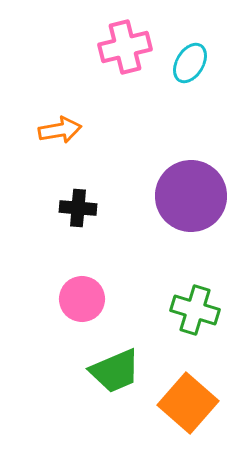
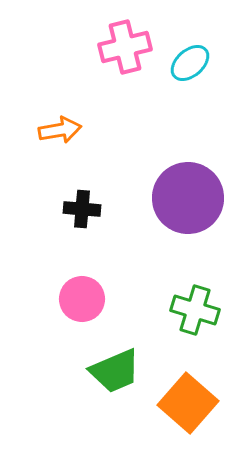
cyan ellipse: rotated 18 degrees clockwise
purple circle: moved 3 px left, 2 px down
black cross: moved 4 px right, 1 px down
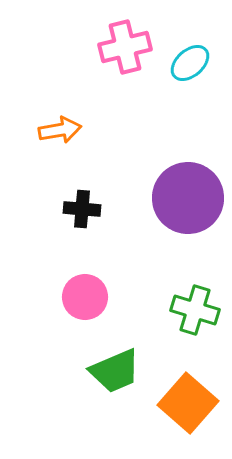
pink circle: moved 3 px right, 2 px up
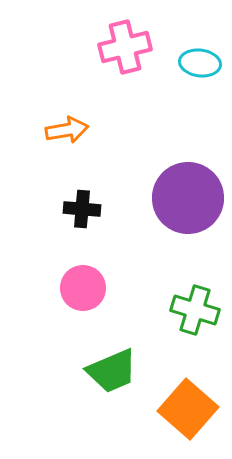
cyan ellipse: moved 10 px right; rotated 48 degrees clockwise
orange arrow: moved 7 px right
pink circle: moved 2 px left, 9 px up
green trapezoid: moved 3 px left
orange square: moved 6 px down
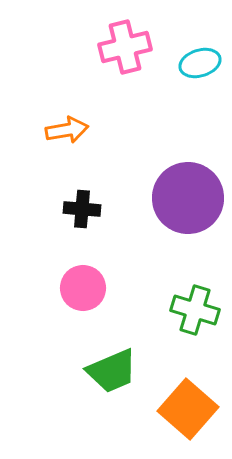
cyan ellipse: rotated 24 degrees counterclockwise
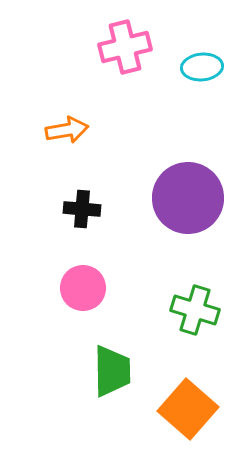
cyan ellipse: moved 2 px right, 4 px down; rotated 12 degrees clockwise
green trapezoid: rotated 68 degrees counterclockwise
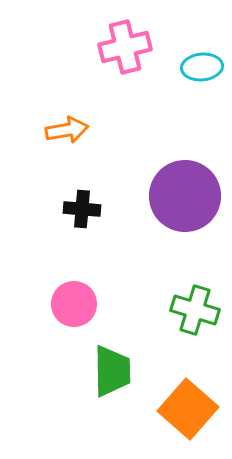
purple circle: moved 3 px left, 2 px up
pink circle: moved 9 px left, 16 px down
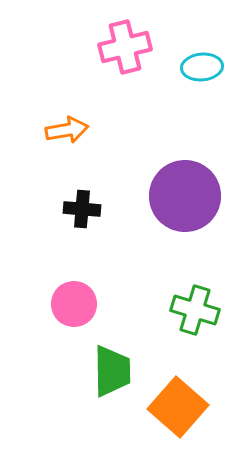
orange square: moved 10 px left, 2 px up
